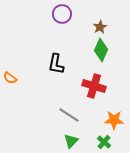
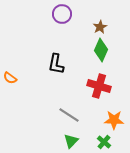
red cross: moved 5 px right
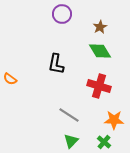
green diamond: moved 1 px left, 1 px down; rotated 55 degrees counterclockwise
orange semicircle: moved 1 px down
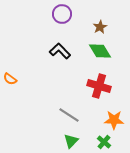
black L-shape: moved 4 px right, 13 px up; rotated 125 degrees clockwise
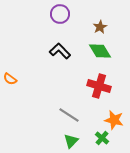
purple circle: moved 2 px left
orange star: rotated 12 degrees clockwise
green cross: moved 2 px left, 4 px up
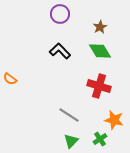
green cross: moved 2 px left, 1 px down; rotated 16 degrees clockwise
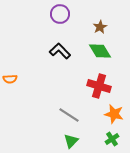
orange semicircle: rotated 40 degrees counterclockwise
orange star: moved 6 px up
green cross: moved 12 px right
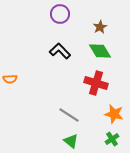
red cross: moved 3 px left, 3 px up
green triangle: rotated 35 degrees counterclockwise
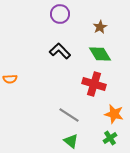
green diamond: moved 3 px down
red cross: moved 2 px left, 1 px down
green cross: moved 2 px left, 1 px up
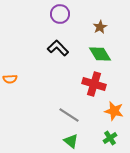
black L-shape: moved 2 px left, 3 px up
orange star: moved 3 px up
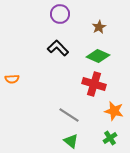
brown star: moved 1 px left
green diamond: moved 2 px left, 2 px down; rotated 35 degrees counterclockwise
orange semicircle: moved 2 px right
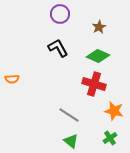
black L-shape: rotated 15 degrees clockwise
